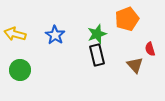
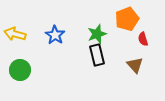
red semicircle: moved 7 px left, 10 px up
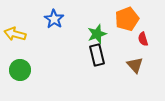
blue star: moved 1 px left, 16 px up
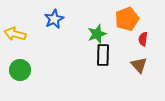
blue star: rotated 12 degrees clockwise
red semicircle: rotated 24 degrees clockwise
black rectangle: moved 6 px right; rotated 15 degrees clockwise
brown triangle: moved 4 px right
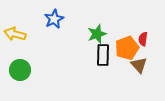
orange pentagon: moved 29 px down
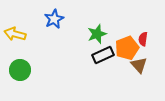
black rectangle: rotated 65 degrees clockwise
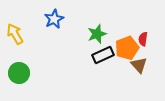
yellow arrow: rotated 45 degrees clockwise
green circle: moved 1 px left, 3 px down
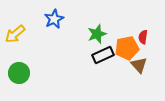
yellow arrow: rotated 100 degrees counterclockwise
red semicircle: moved 2 px up
orange pentagon: rotated 10 degrees clockwise
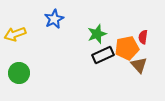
yellow arrow: rotated 20 degrees clockwise
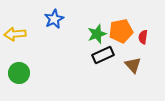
yellow arrow: rotated 15 degrees clockwise
orange pentagon: moved 6 px left, 17 px up
brown triangle: moved 6 px left
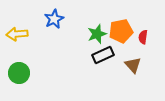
yellow arrow: moved 2 px right
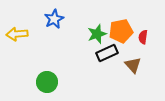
black rectangle: moved 4 px right, 2 px up
green circle: moved 28 px right, 9 px down
